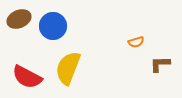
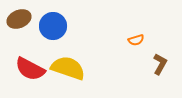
orange semicircle: moved 2 px up
brown L-shape: rotated 120 degrees clockwise
yellow semicircle: rotated 88 degrees clockwise
red semicircle: moved 3 px right, 8 px up
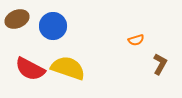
brown ellipse: moved 2 px left
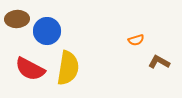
brown ellipse: rotated 20 degrees clockwise
blue circle: moved 6 px left, 5 px down
brown L-shape: moved 1 px left, 2 px up; rotated 90 degrees counterclockwise
yellow semicircle: rotated 80 degrees clockwise
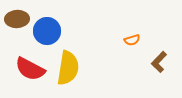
orange semicircle: moved 4 px left
brown L-shape: rotated 75 degrees counterclockwise
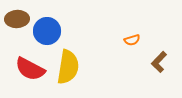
yellow semicircle: moved 1 px up
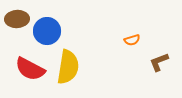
brown L-shape: rotated 25 degrees clockwise
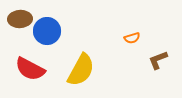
brown ellipse: moved 3 px right
orange semicircle: moved 2 px up
brown L-shape: moved 1 px left, 2 px up
yellow semicircle: moved 13 px right, 3 px down; rotated 20 degrees clockwise
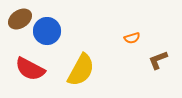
brown ellipse: rotated 30 degrees counterclockwise
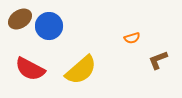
blue circle: moved 2 px right, 5 px up
yellow semicircle: rotated 20 degrees clockwise
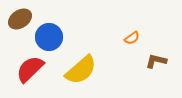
blue circle: moved 11 px down
orange semicircle: rotated 21 degrees counterclockwise
brown L-shape: moved 2 px left, 1 px down; rotated 35 degrees clockwise
red semicircle: rotated 108 degrees clockwise
